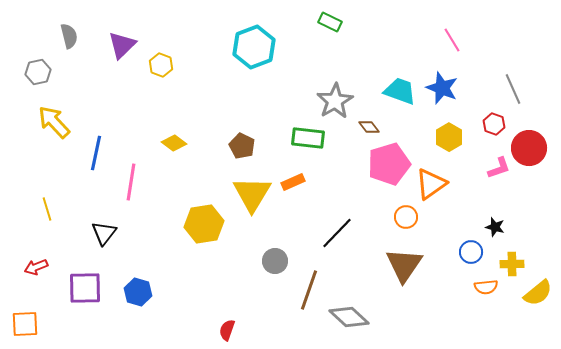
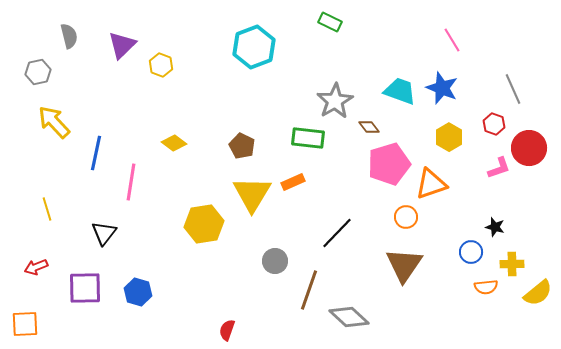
orange triangle at (431, 184): rotated 16 degrees clockwise
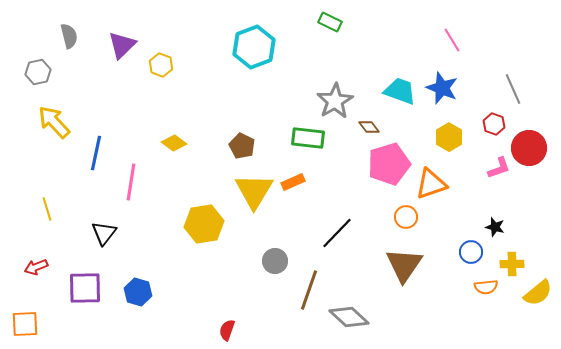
yellow triangle at (252, 194): moved 2 px right, 3 px up
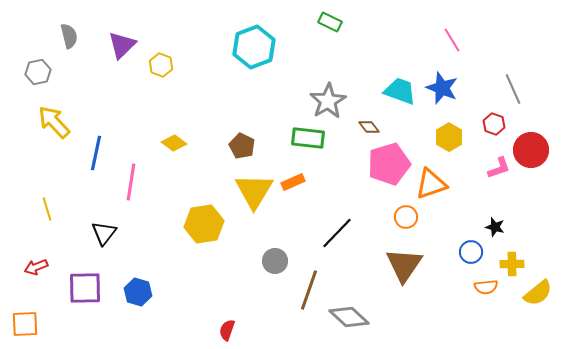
gray star at (335, 101): moved 7 px left
red circle at (529, 148): moved 2 px right, 2 px down
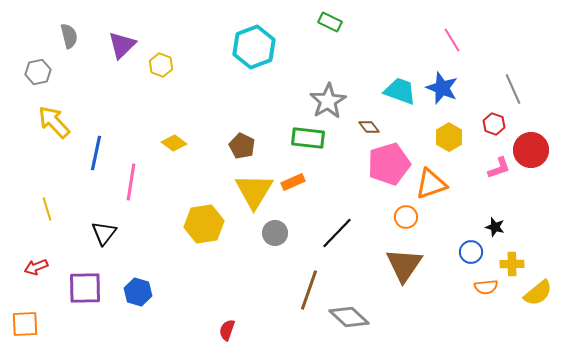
gray circle at (275, 261): moved 28 px up
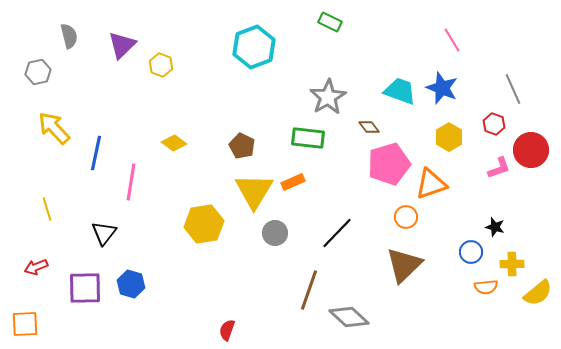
gray star at (328, 101): moved 4 px up
yellow arrow at (54, 122): moved 6 px down
brown triangle at (404, 265): rotated 12 degrees clockwise
blue hexagon at (138, 292): moved 7 px left, 8 px up
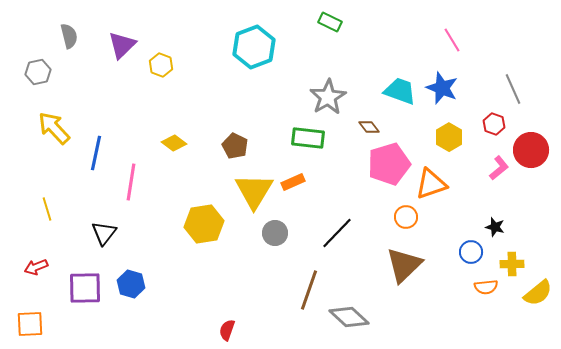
brown pentagon at (242, 146): moved 7 px left
pink L-shape at (499, 168): rotated 20 degrees counterclockwise
orange square at (25, 324): moved 5 px right
